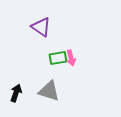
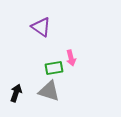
green rectangle: moved 4 px left, 10 px down
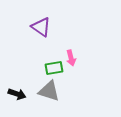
black arrow: moved 1 px right, 1 px down; rotated 90 degrees clockwise
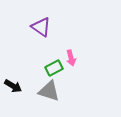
green rectangle: rotated 18 degrees counterclockwise
black arrow: moved 4 px left, 8 px up; rotated 12 degrees clockwise
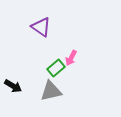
pink arrow: rotated 42 degrees clockwise
green rectangle: moved 2 px right; rotated 12 degrees counterclockwise
gray triangle: moved 2 px right; rotated 30 degrees counterclockwise
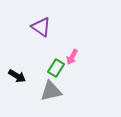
pink arrow: moved 1 px right, 1 px up
green rectangle: rotated 18 degrees counterclockwise
black arrow: moved 4 px right, 10 px up
